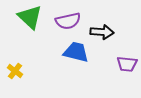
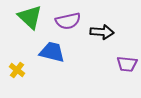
blue trapezoid: moved 24 px left
yellow cross: moved 2 px right, 1 px up
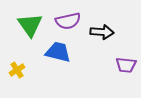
green triangle: moved 8 px down; rotated 12 degrees clockwise
blue trapezoid: moved 6 px right
purple trapezoid: moved 1 px left, 1 px down
yellow cross: rotated 21 degrees clockwise
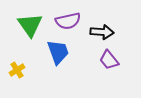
blue trapezoid: rotated 56 degrees clockwise
purple trapezoid: moved 17 px left, 5 px up; rotated 45 degrees clockwise
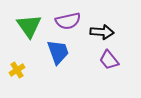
green triangle: moved 1 px left, 1 px down
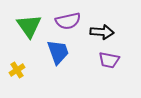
purple trapezoid: rotated 40 degrees counterclockwise
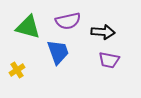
green triangle: moved 1 px left, 1 px down; rotated 40 degrees counterclockwise
black arrow: moved 1 px right
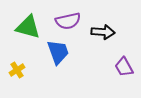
purple trapezoid: moved 15 px right, 7 px down; rotated 50 degrees clockwise
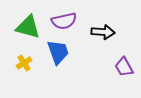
purple semicircle: moved 4 px left
yellow cross: moved 7 px right, 7 px up
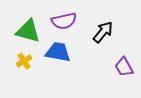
green triangle: moved 4 px down
black arrow: rotated 55 degrees counterclockwise
blue trapezoid: rotated 60 degrees counterclockwise
yellow cross: moved 2 px up
